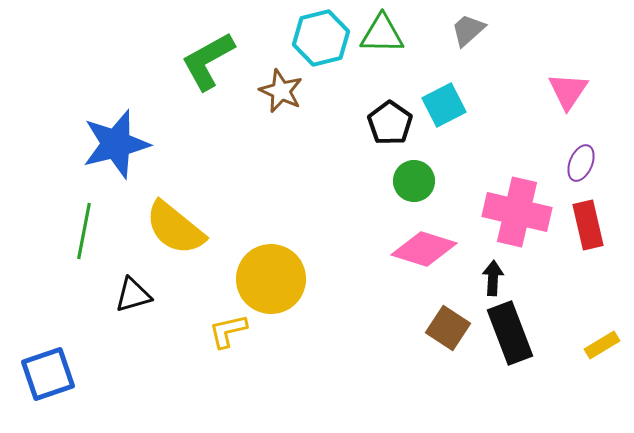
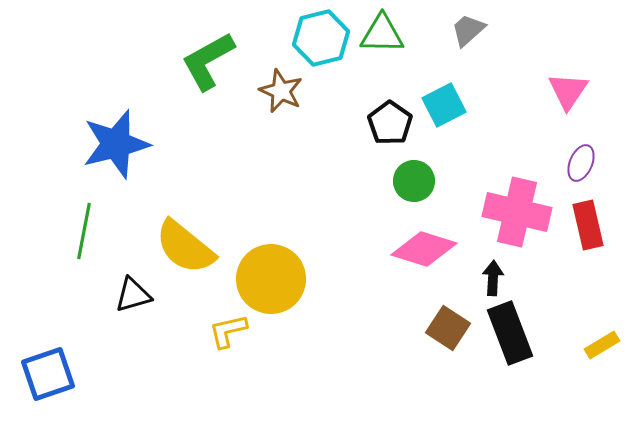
yellow semicircle: moved 10 px right, 19 px down
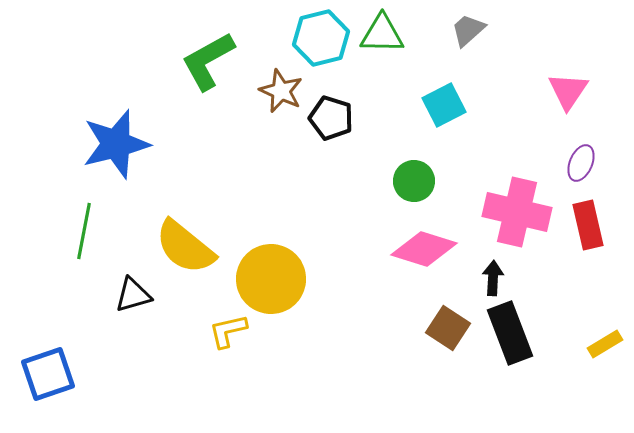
black pentagon: moved 59 px left, 5 px up; rotated 18 degrees counterclockwise
yellow rectangle: moved 3 px right, 1 px up
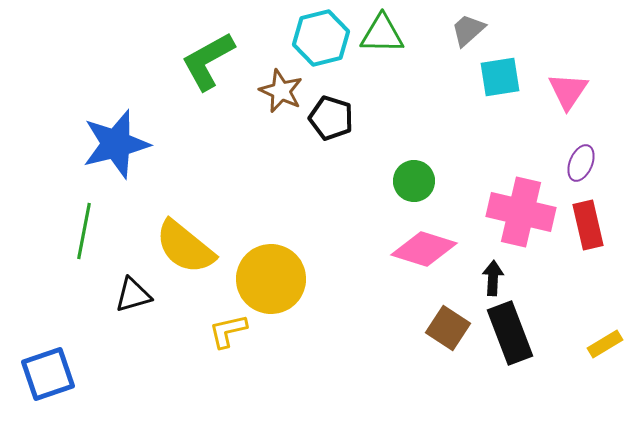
cyan square: moved 56 px right, 28 px up; rotated 18 degrees clockwise
pink cross: moved 4 px right
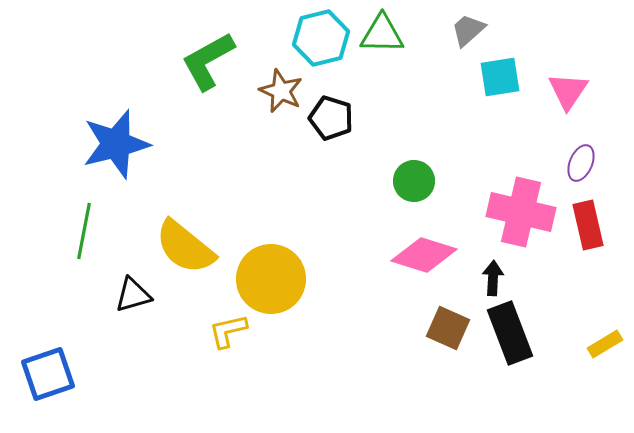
pink diamond: moved 6 px down
brown square: rotated 9 degrees counterclockwise
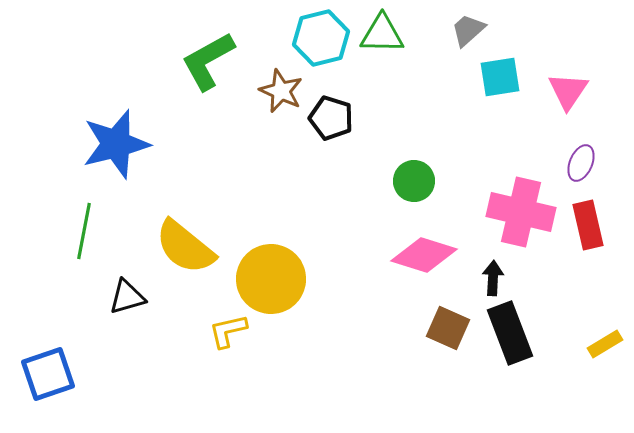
black triangle: moved 6 px left, 2 px down
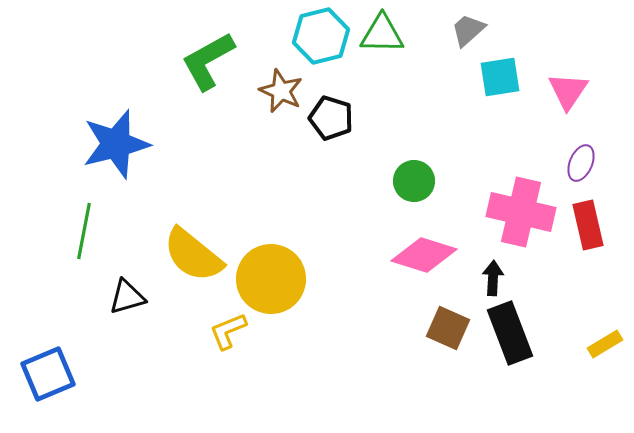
cyan hexagon: moved 2 px up
yellow semicircle: moved 8 px right, 8 px down
yellow L-shape: rotated 9 degrees counterclockwise
blue square: rotated 4 degrees counterclockwise
